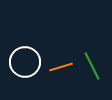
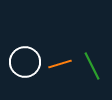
orange line: moved 1 px left, 3 px up
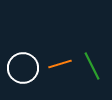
white circle: moved 2 px left, 6 px down
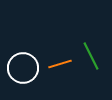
green line: moved 1 px left, 10 px up
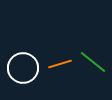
green line: moved 2 px right, 6 px down; rotated 24 degrees counterclockwise
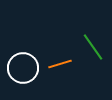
green line: moved 15 px up; rotated 16 degrees clockwise
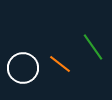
orange line: rotated 55 degrees clockwise
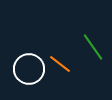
white circle: moved 6 px right, 1 px down
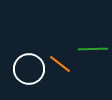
green line: moved 2 px down; rotated 56 degrees counterclockwise
